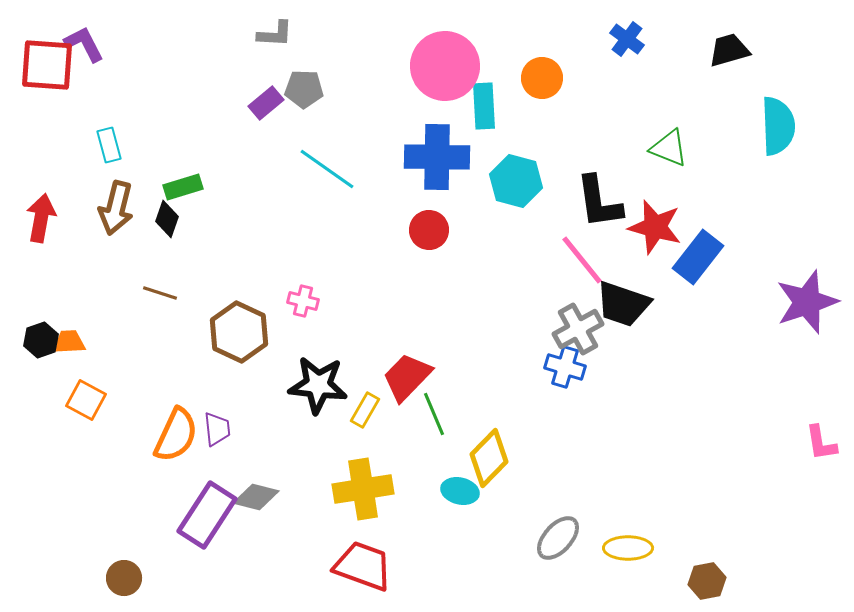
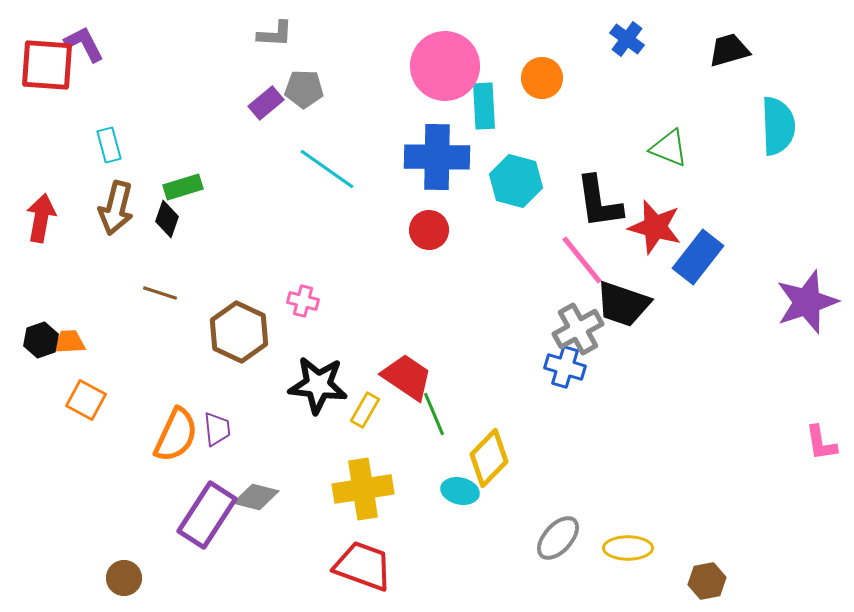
red trapezoid at (407, 377): rotated 80 degrees clockwise
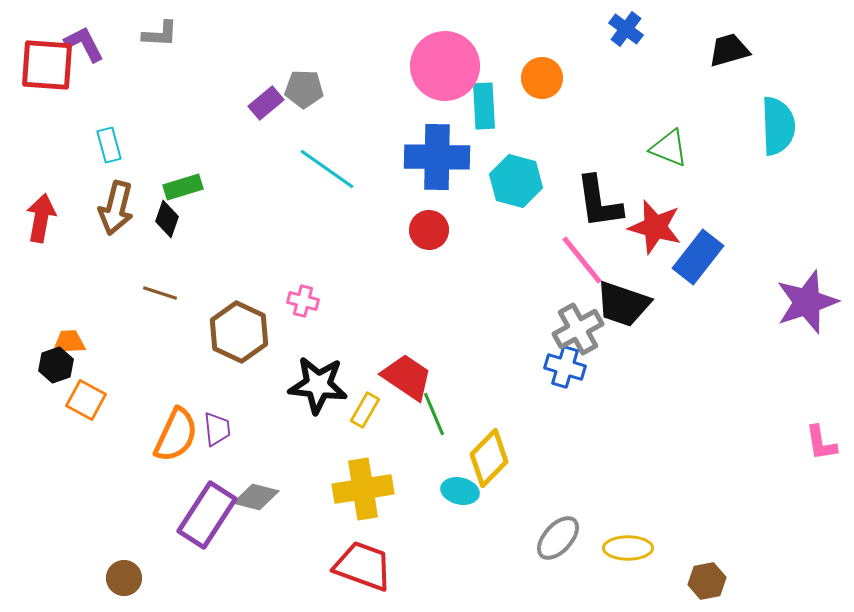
gray L-shape at (275, 34): moved 115 px left
blue cross at (627, 39): moved 1 px left, 10 px up
black hexagon at (41, 340): moved 15 px right, 25 px down
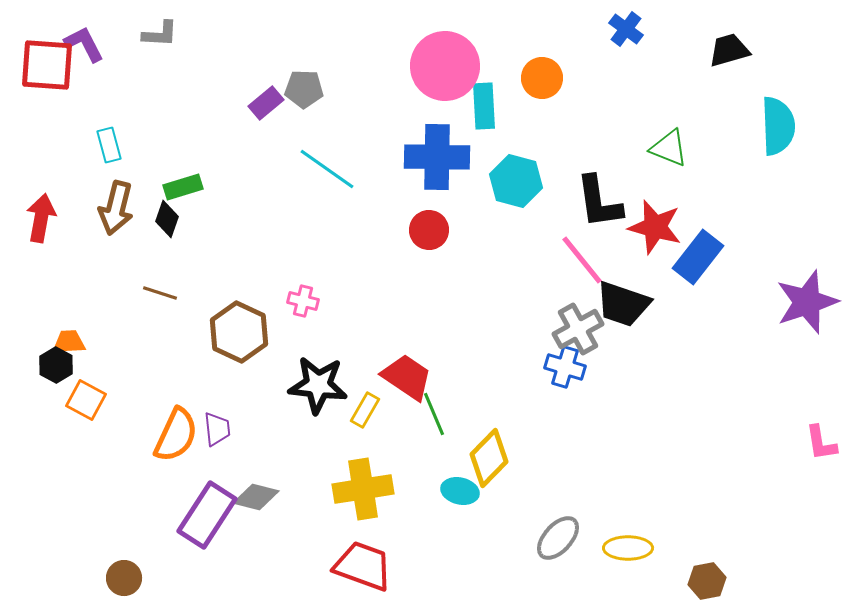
black hexagon at (56, 365): rotated 12 degrees counterclockwise
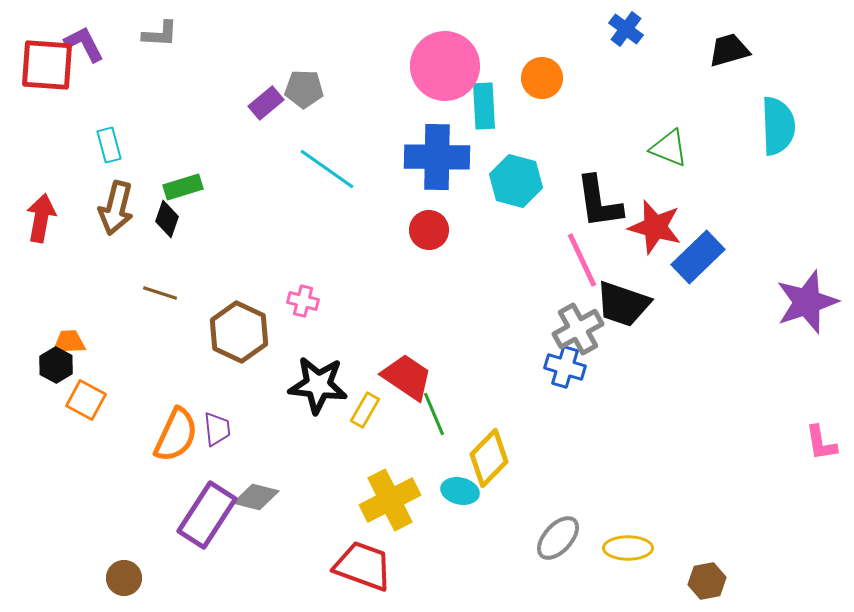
blue rectangle at (698, 257): rotated 8 degrees clockwise
pink line at (582, 260): rotated 14 degrees clockwise
yellow cross at (363, 489): moved 27 px right, 11 px down; rotated 18 degrees counterclockwise
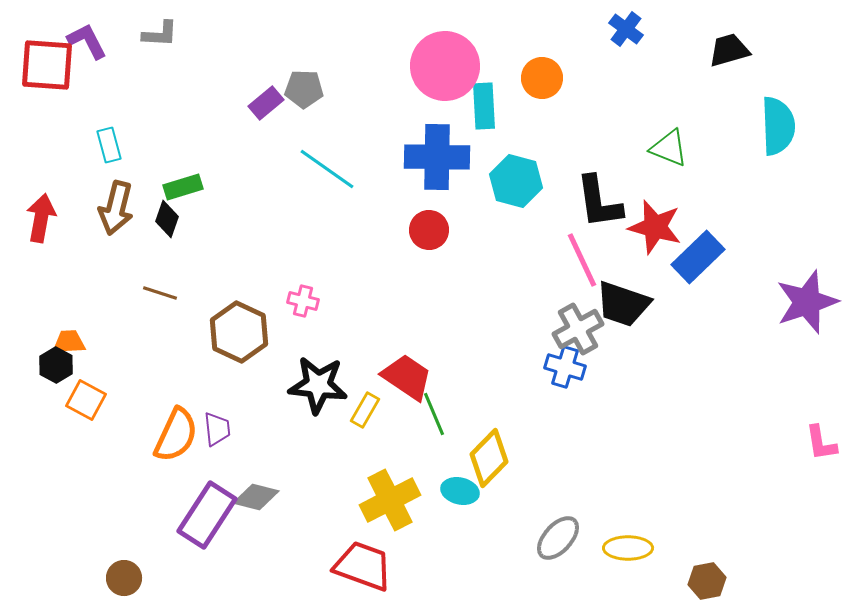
purple L-shape at (84, 44): moved 3 px right, 3 px up
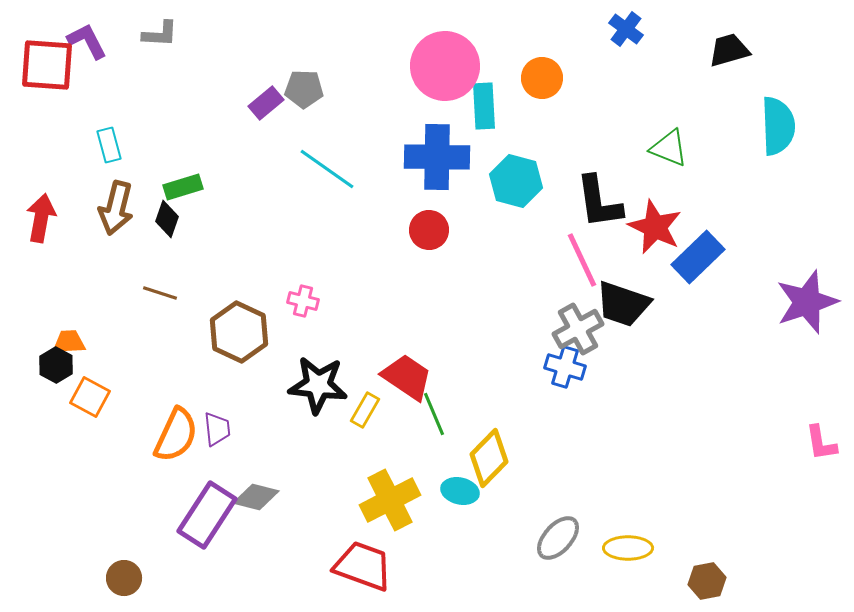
red star at (655, 227): rotated 10 degrees clockwise
orange square at (86, 400): moved 4 px right, 3 px up
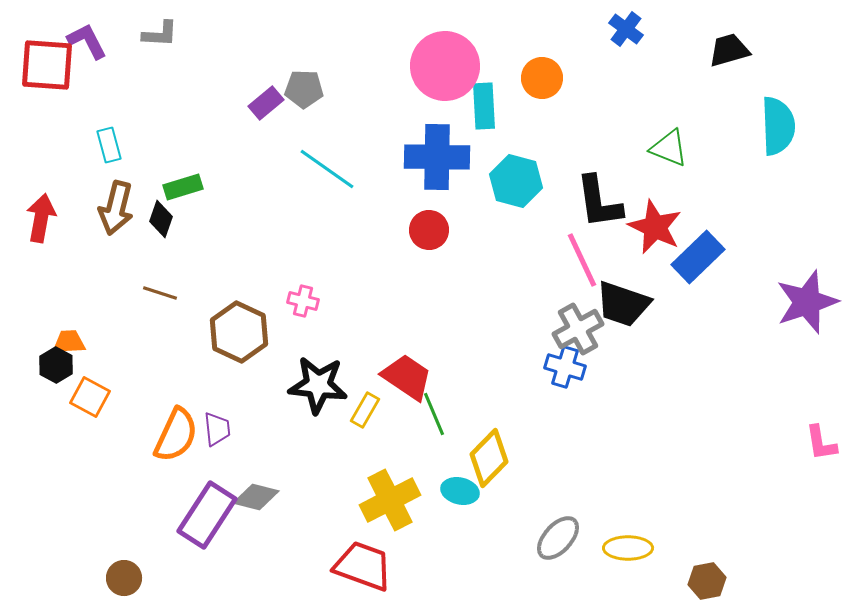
black diamond at (167, 219): moved 6 px left
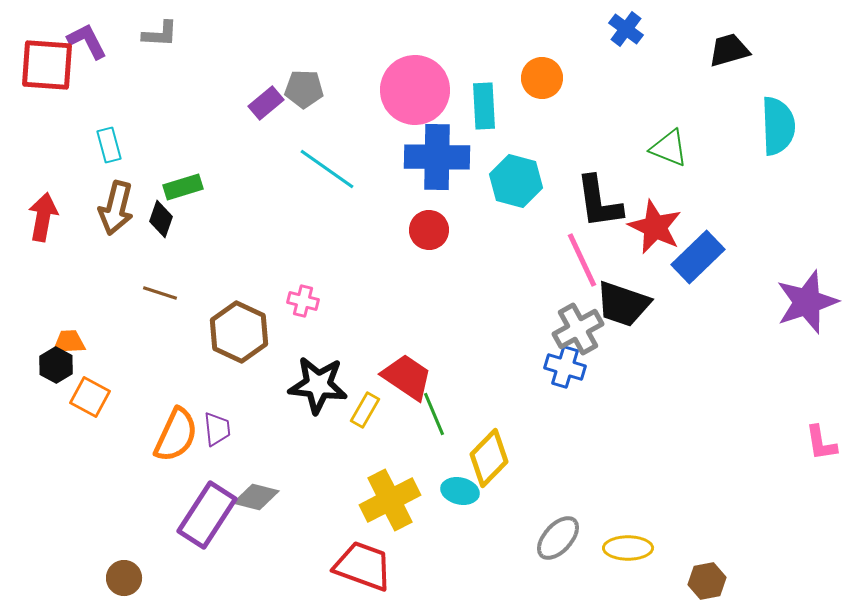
pink circle at (445, 66): moved 30 px left, 24 px down
red arrow at (41, 218): moved 2 px right, 1 px up
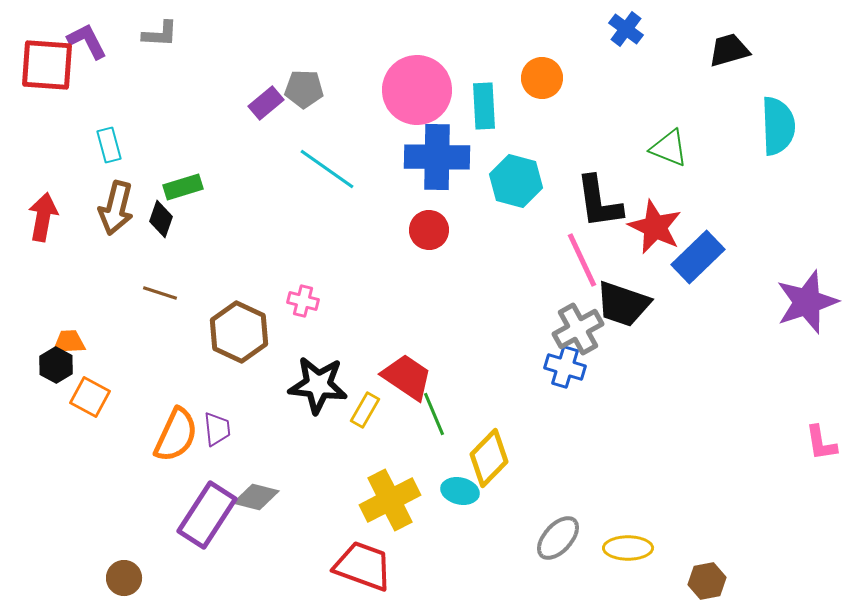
pink circle at (415, 90): moved 2 px right
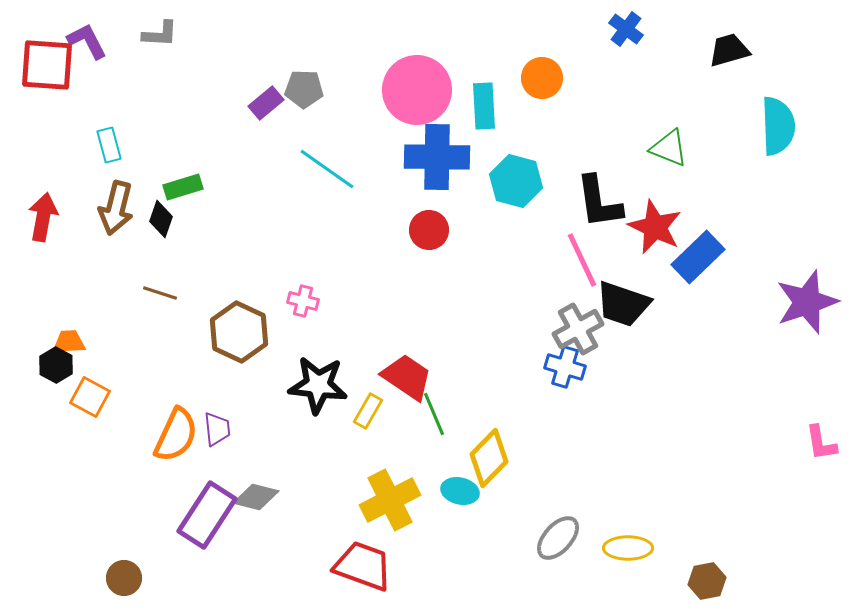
yellow rectangle at (365, 410): moved 3 px right, 1 px down
